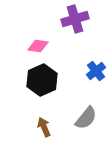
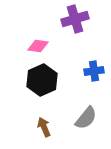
blue cross: moved 2 px left; rotated 30 degrees clockwise
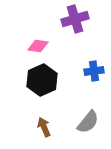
gray semicircle: moved 2 px right, 4 px down
